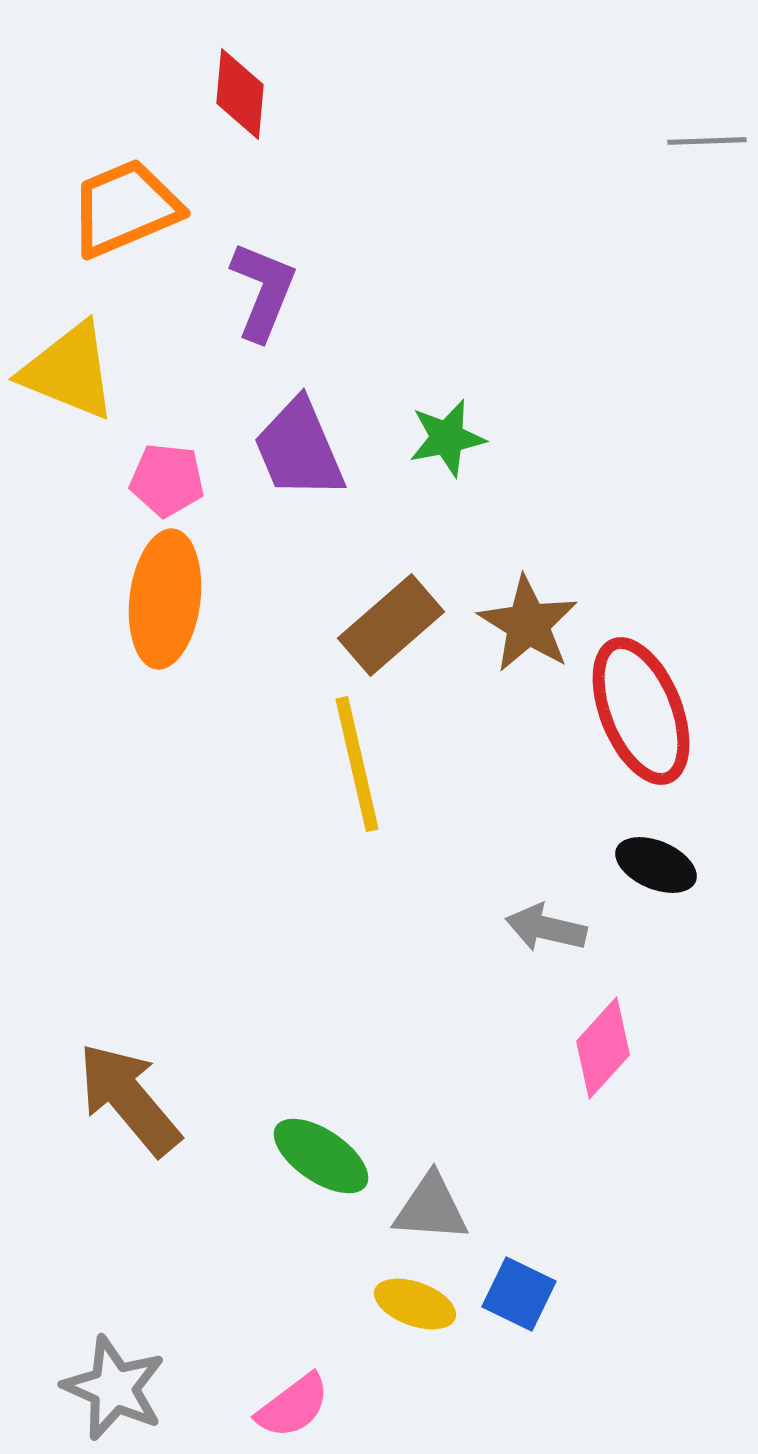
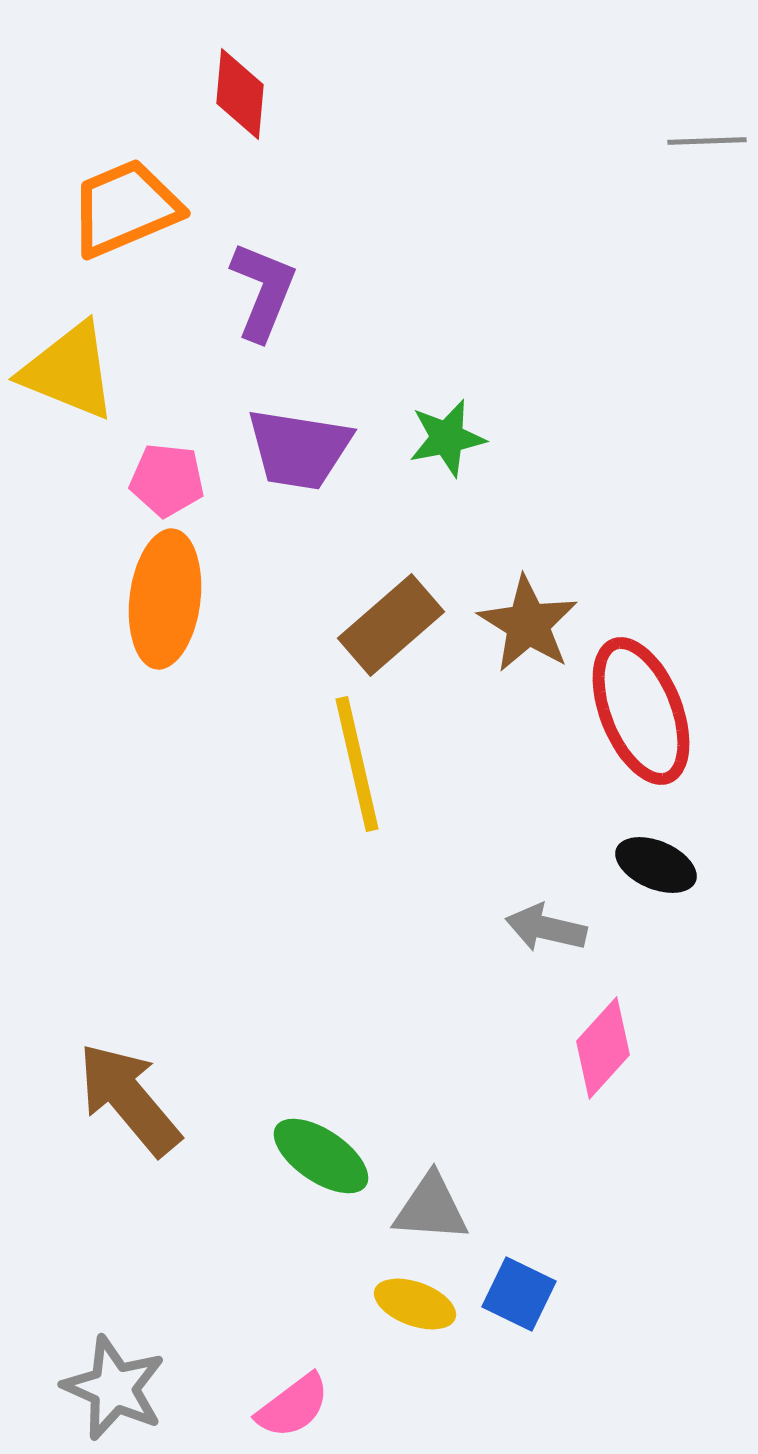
purple trapezoid: rotated 58 degrees counterclockwise
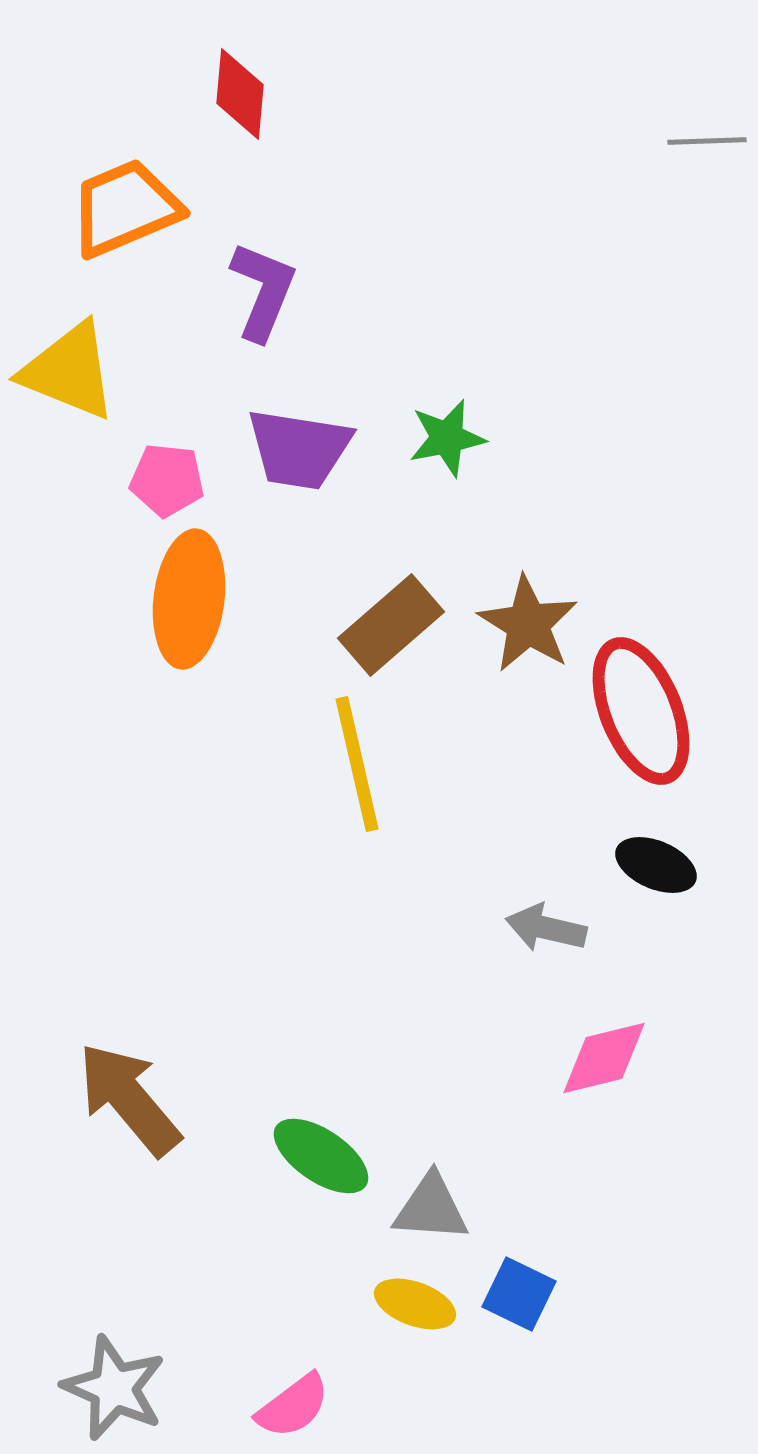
orange ellipse: moved 24 px right
pink diamond: moved 1 px right, 10 px down; rotated 34 degrees clockwise
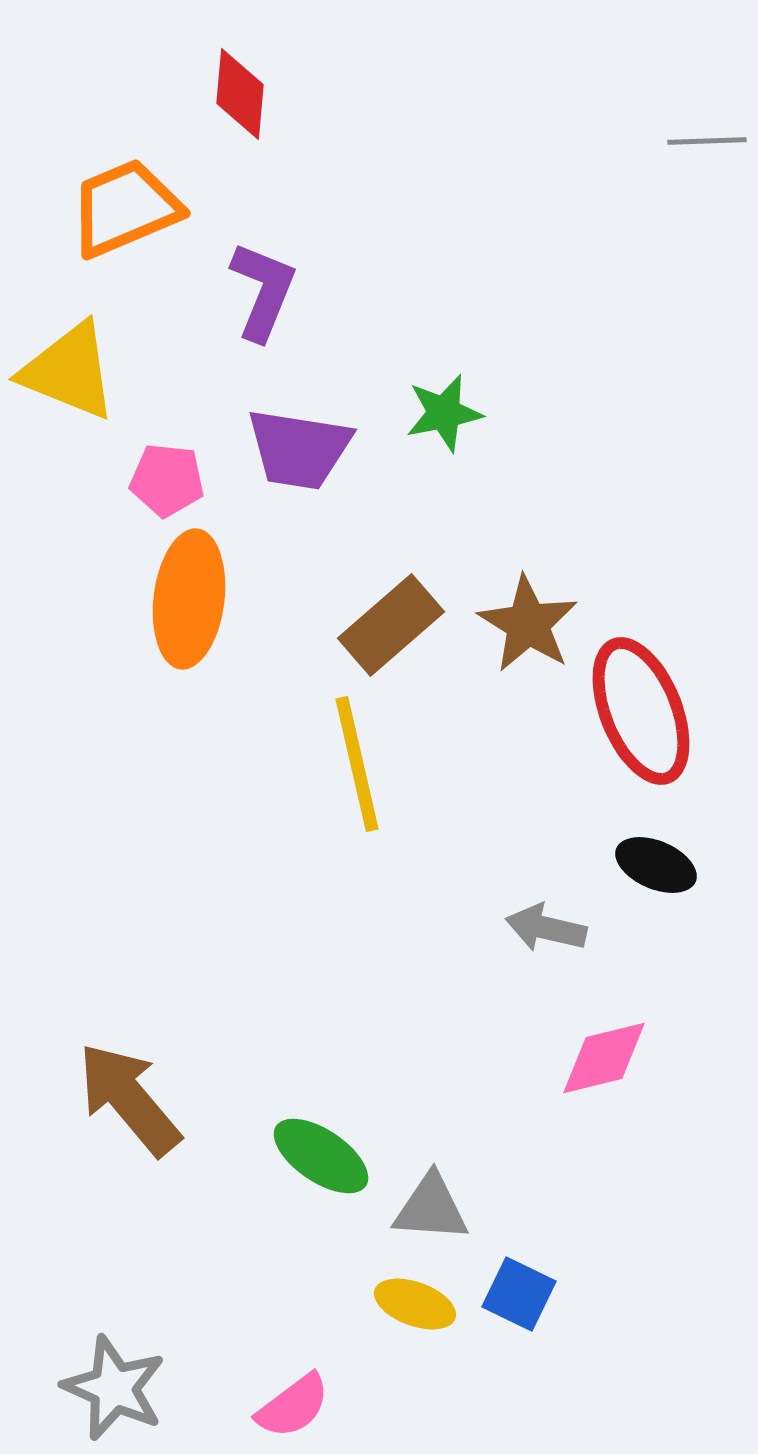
green star: moved 3 px left, 25 px up
